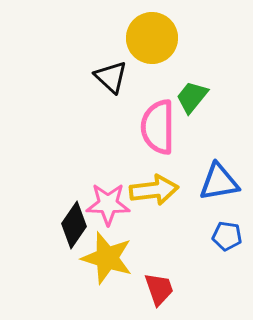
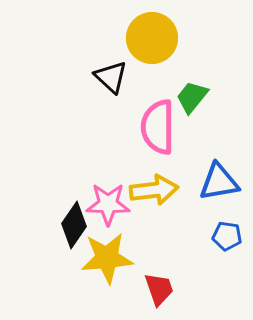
yellow star: rotated 22 degrees counterclockwise
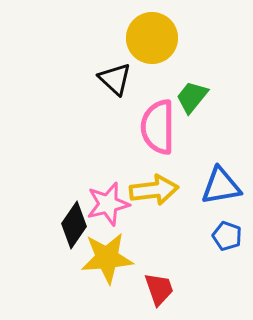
black triangle: moved 4 px right, 2 px down
blue triangle: moved 2 px right, 4 px down
pink star: rotated 15 degrees counterclockwise
blue pentagon: rotated 12 degrees clockwise
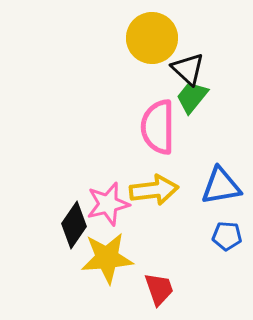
black triangle: moved 73 px right, 10 px up
blue pentagon: rotated 16 degrees counterclockwise
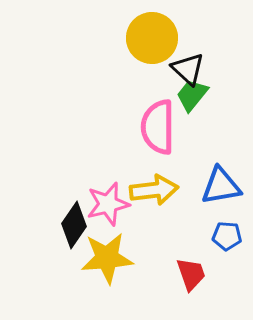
green trapezoid: moved 2 px up
red trapezoid: moved 32 px right, 15 px up
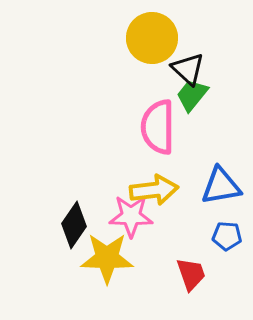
pink star: moved 23 px right, 12 px down; rotated 15 degrees clockwise
yellow star: rotated 6 degrees clockwise
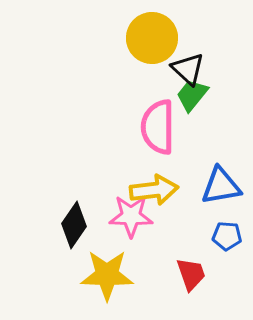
yellow star: moved 17 px down
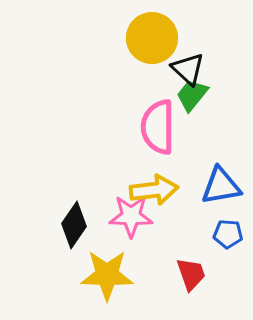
blue pentagon: moved 1 px right, 2 px up
